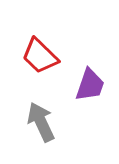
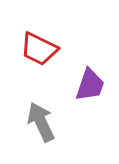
red trapezoid: moved 1 px left, 7 px up; rotated 18 degrees counterclockwise
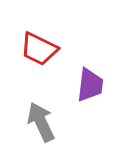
purple trapezoid: rotated 12 degrees counterclockwise
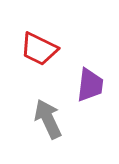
gray arrow: moved 7 px right, 3 px up
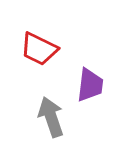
gray arrow: moved 3 px right, 2 px up; rotated 6 degrees clockwise
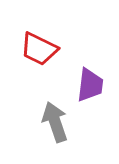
gray arrow: moved 4 px right, 5 px down
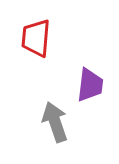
red trapezoid: moved 3 px left, 11 px up; rotated 69 degrees clockwise
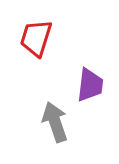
red trapezoid: rotated 12 degrees clockwise
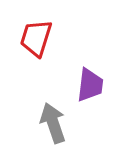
gray arrow: moved 2 px left, 1 px down
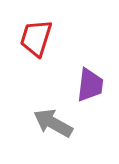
gray arrow: rotated 42 degrees counterclockwise
